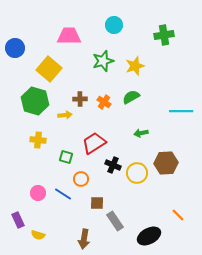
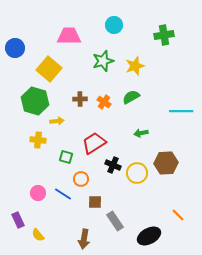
yellow arrow: moved 8 px left, 6 px down
brown square: moved 2 px left, 1 px up
yellow semicircle: rotated 32 degrees clockwise
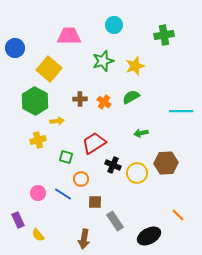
green hexagon: rotated 12 degrees clockwise
yellow cross: rotated 21 degrees counterclockwise
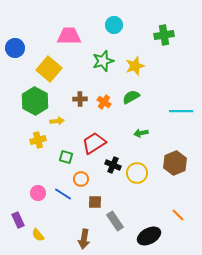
brown hexagon: moved 9 px right; rotated 20 degrees counterclockwise
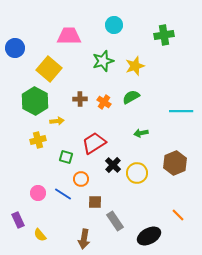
black cross: rotated 21 degrees clockwise
yellow semicircle: moved 2 px right
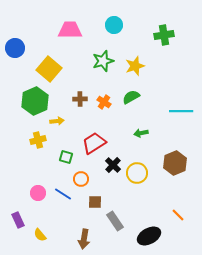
pink trapezoid: moved 1 px right, 6 px up
green hexagon: rotated 8 degrees clockwise
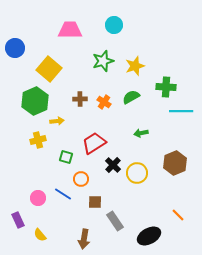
green cross: moved 2 px right, 52 px down; rotated 12 degrees clockwise
pink circle: moved 5 px down
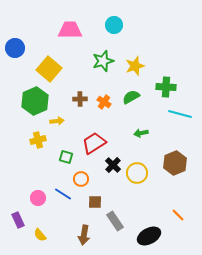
cyan line: moved 1 px left, 3 px down; rotated 15 degrees clockwise
brown arrow: moved 4 px up
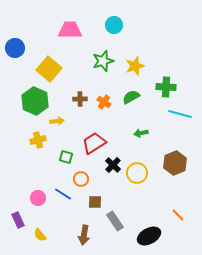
green hexagon: rotated 12 degrees counterclockwise
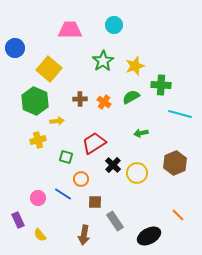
green star: rotated 15 degrees counterclockwise
green cross: moved 5 px left, 2 px up
